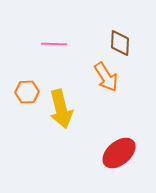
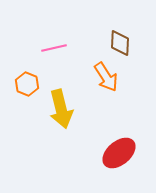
pink line: moved 4 px down; rotated 15 degrees counterclockwise
orange hexagon: moved 8 px up; rotated 25 degrees clockwise
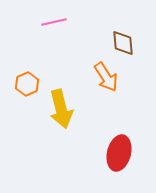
brown diamond: moved 3 px right; rotated 8 degrees counterclockwise
pink line: moved 26 px up
orange hexagon: rotated 15 degrees clockwise
red ellipse: rotated 36 degrees counterclockwise
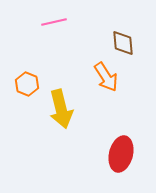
orange hexagon: rotated 15 degrees counterclockwise
red ellipse: moved 2 px right, 1 px down
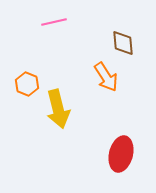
yellow arrow: moved 3 px left
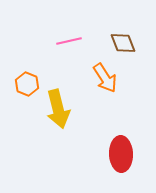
pink line: moved 15 px right, 19 px down
brown diamond: rotated 16 degrees counterclockwise
orange arrow: moved 1 px left, 1 px down
red ellipse: rotated 16 degrees counterclockwise
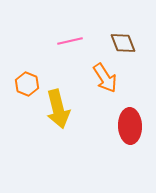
pink line: moved 1 px right
red ellipse: moved 9 px right, 28 px up
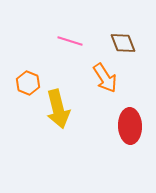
pink line: rotated 30 degrees clockwise
orange hexagon: moved 1 px right, 1 px up
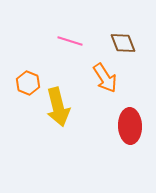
yellow arrow: moved 2 px up
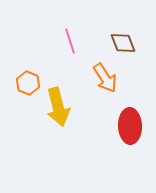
pink line: rotated 55 degrees clockwise
